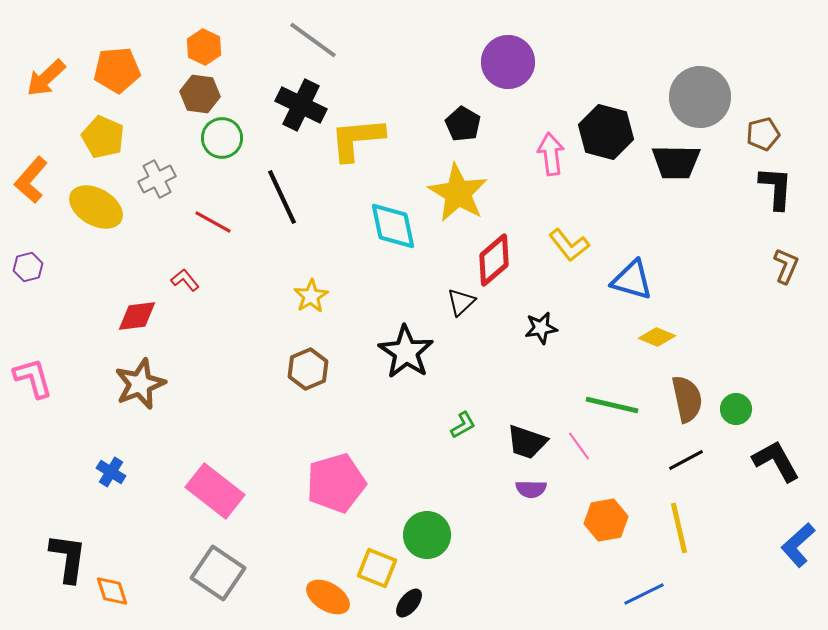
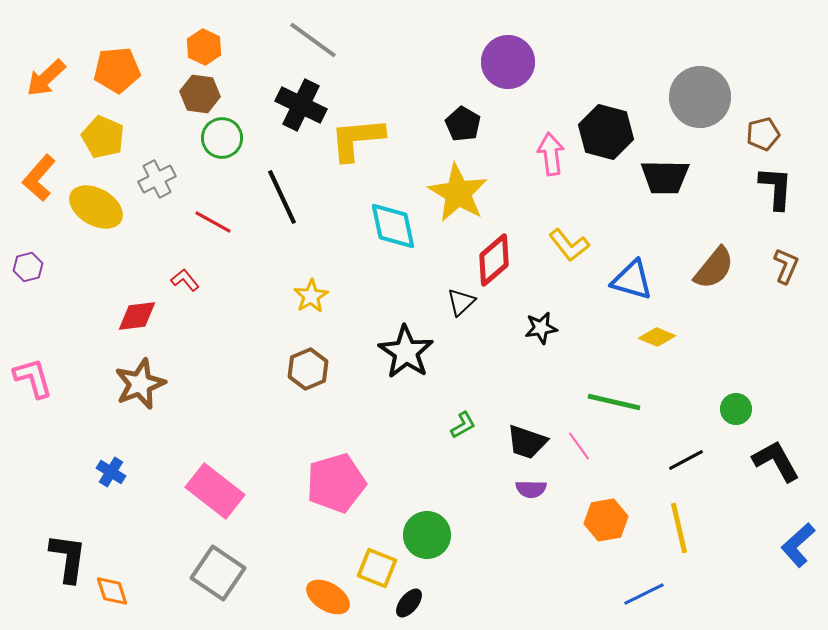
black trapezoid at (676, 162): moved 11 px left, 15 px down
orange L-shape at (31, 180): moved 8 px right, 2 px up
brown semicircle at (687, 399): moved 27 px right, 131 px up; rotated 51 degrees clockwise
green line at (612, 405): moved 2 px right, 3 px up
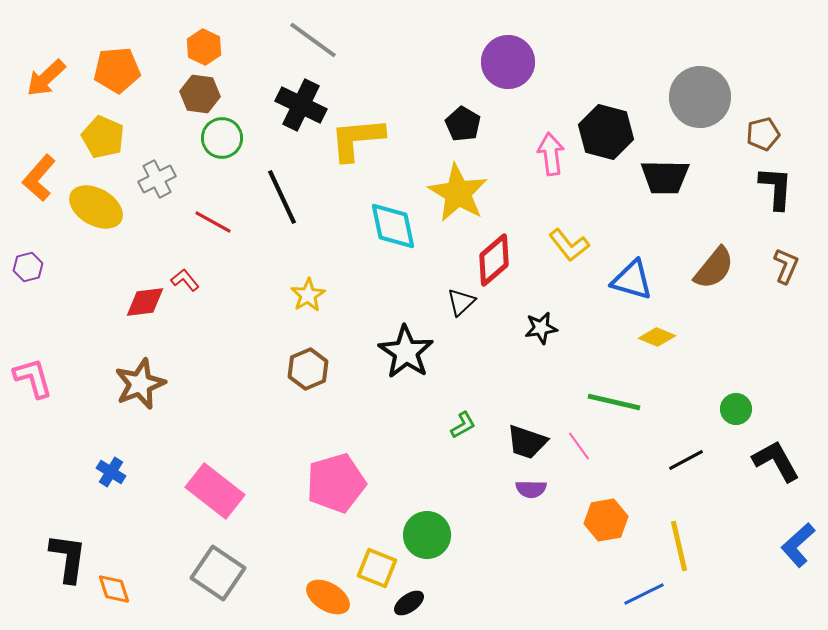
yellow star at (311, 296): moved 3 px left, 1 px up
red diamond at (137, 316): moved 8 px right, 14 px up
yellow line at (679, 528): moved 18 px down
orange diamond at (112, 591): moved 2 px right, 2 px up
black ellipse at (409, 603): rotated 16 degrees clockwise
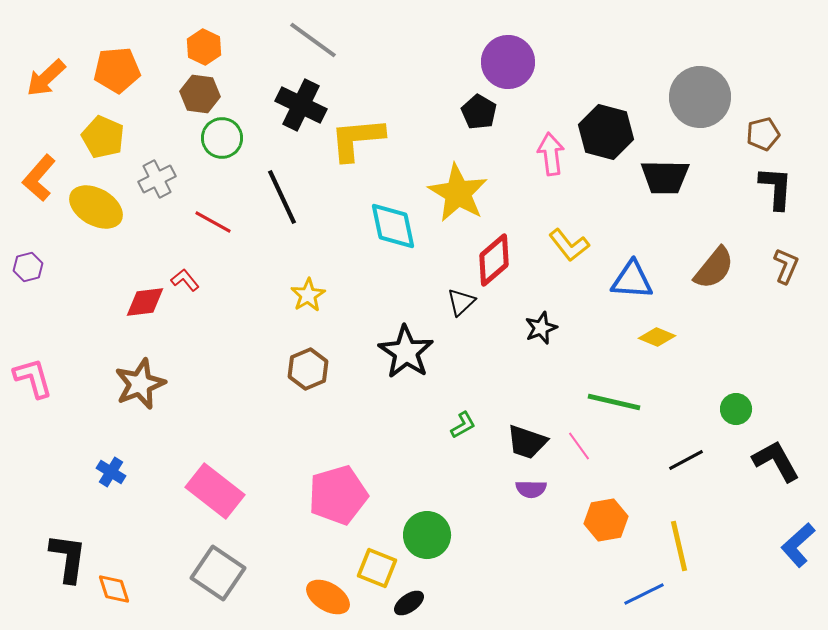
black pentagon at (463, 124): moved 16 px right, 12 px up
blue triangle at (632, 280): rotated 12 degrees counterclockwise
black star at (541, 328): rotated 12 degrees counterclockwise
pink pentagon at (336, 483): moved 2 px right, 12 px down
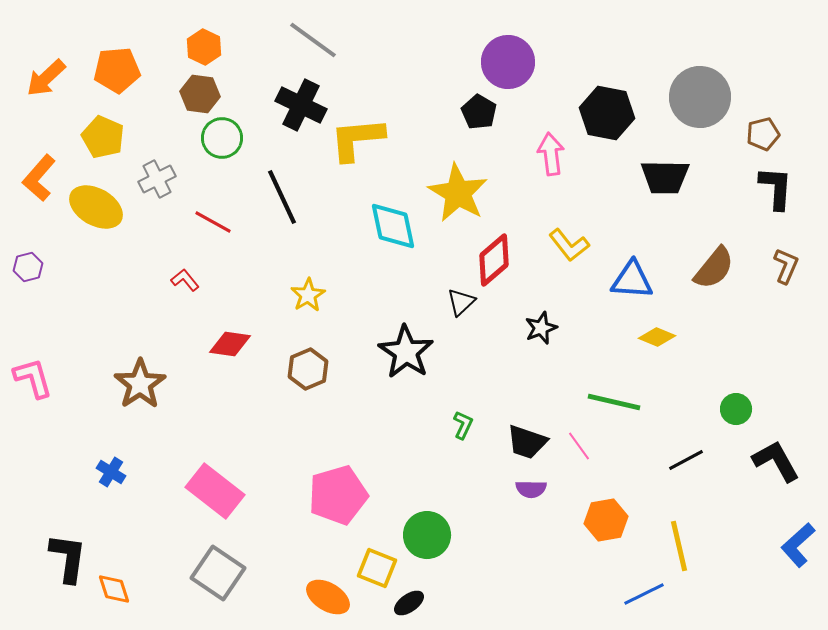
black hexagon at (606, 132): moved 1 px right, 19 px up; rotated 4 degrees counterclockwise
red diamond at (145, 302): moved 85 px right, 42 px down; rotated 15 degrees clockwise
brown star at (140, 384): rotated 12 degrees counterclockwise
green L-shape at (463, 425): rotated 36 degrees counterclockwise
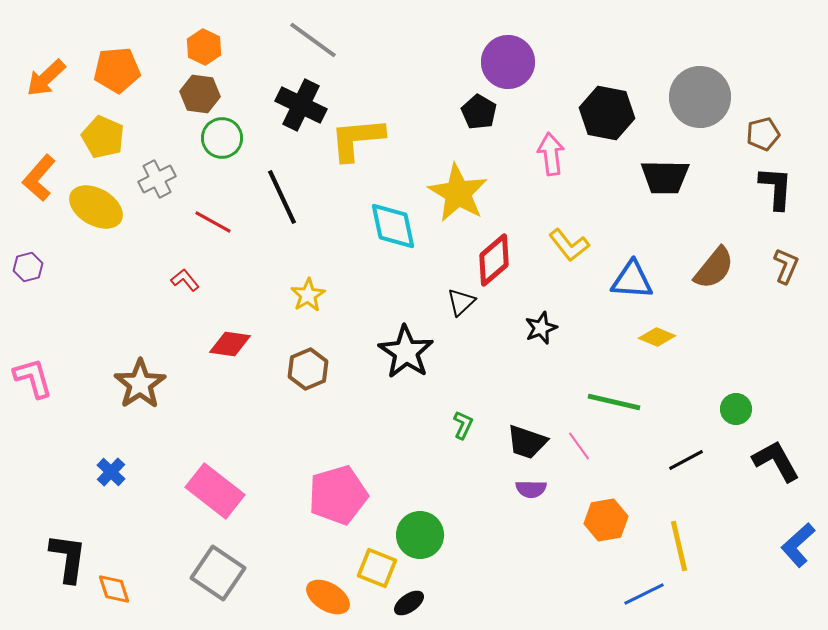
blue cross at (111, 472): rotated 12 degrees clockwise
green circle at (427, 535): moved 7 px left
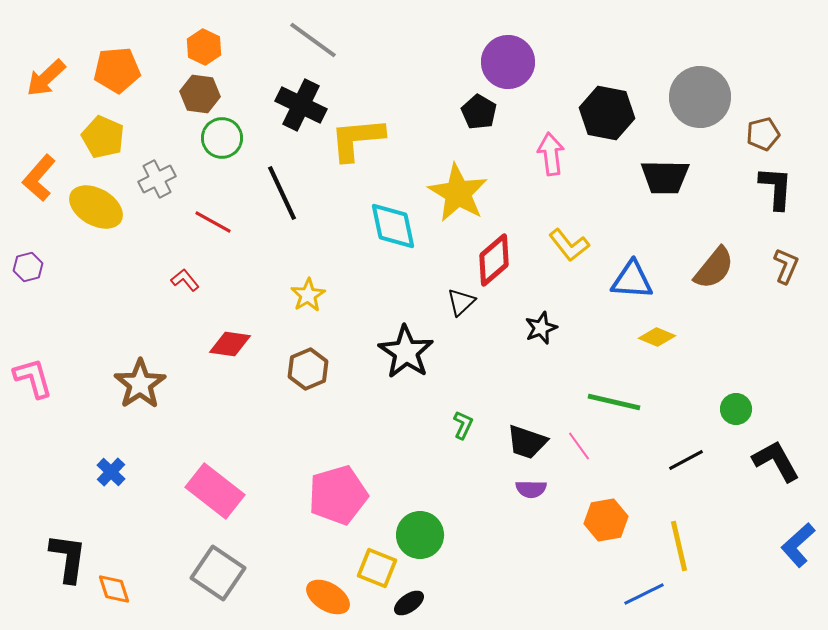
black line at (282, 197): moved 4 px up
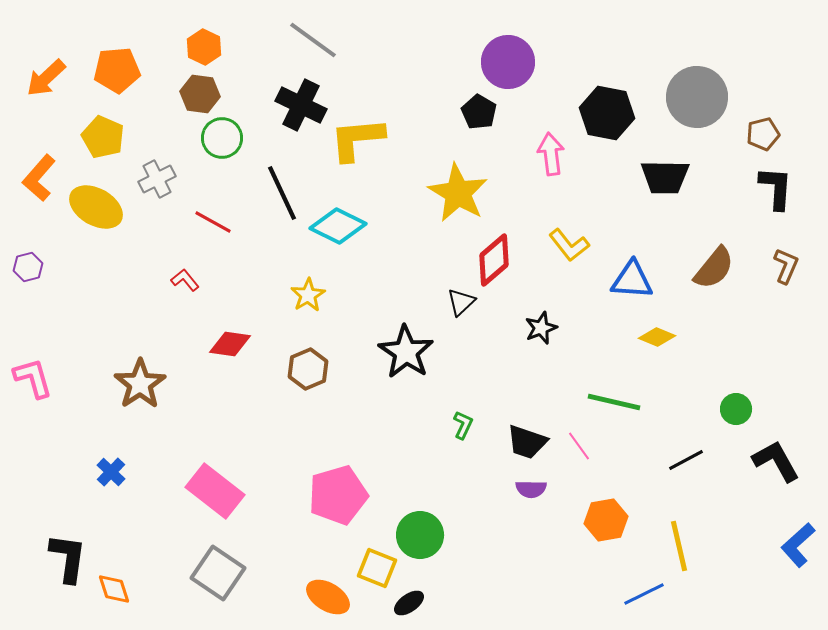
gray circle at (700, 97): moved 3 px left
cyan diamond at (393, 226): moved 55 px left; rotated 52 degrees counterclockwise
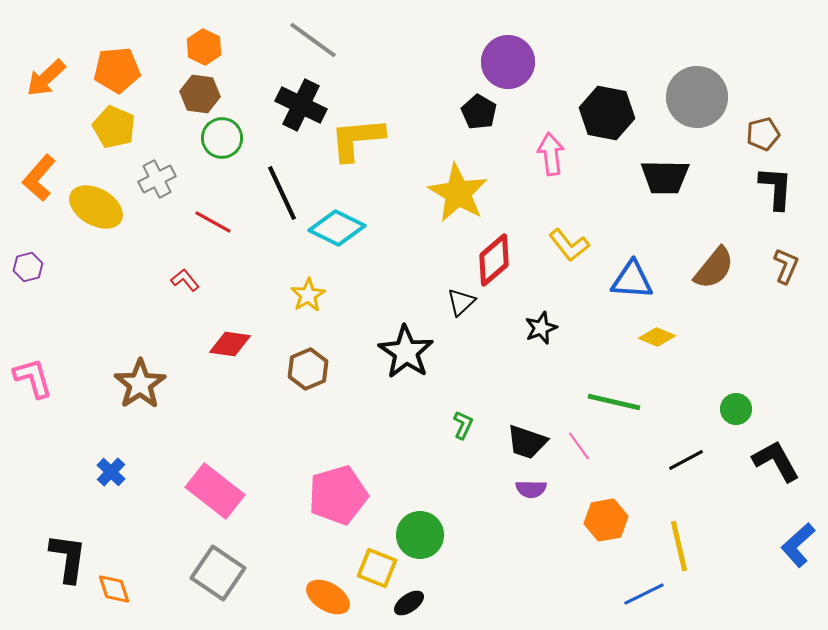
yellow pentagon at (103, 137): moved 11 px right, 10 px up
cyan diamond at (338, 226): moved 1 px left, 2 px down
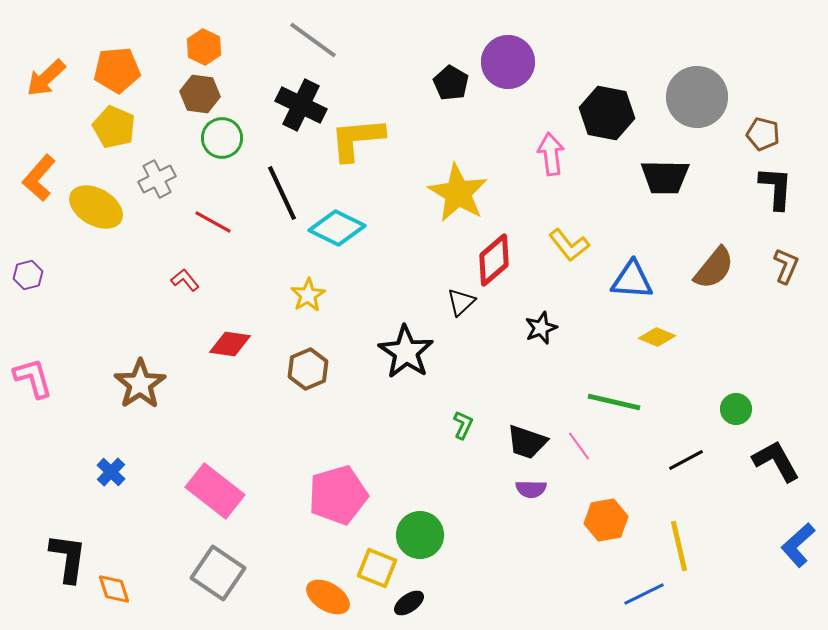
black pentagon at (479, 112): moved 28 px left, 29 px up
brown pentagon at (763, 134): rotated 28 degrees clockwise
purple hexagon at (28, 267): moved 8 px down
